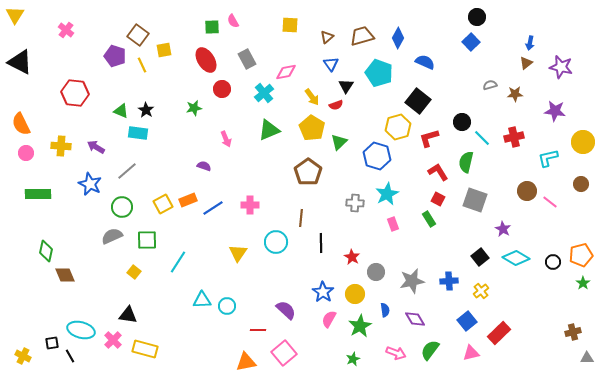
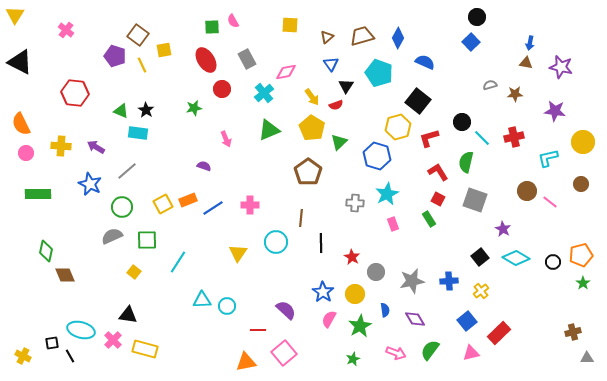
brown triangle at (526, 63): rotated 48 degrees clockwise
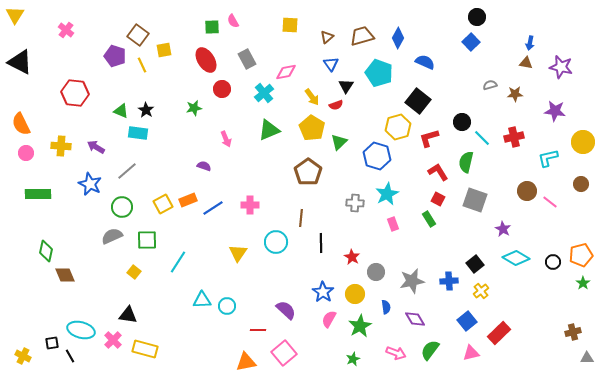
black square at (480, 257): moved 5 px left, 7 px down
blue semicircle at (385, 310): moved 1 px right, 3 px up
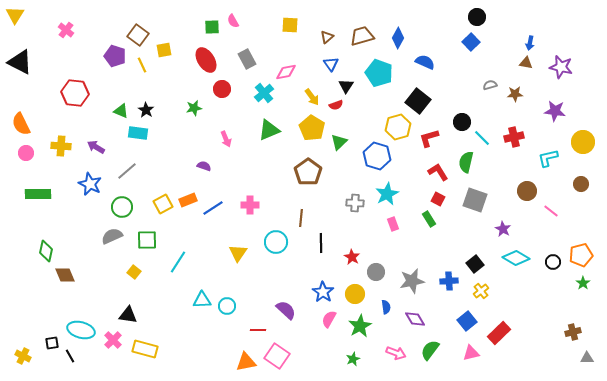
pink line at (550, 202): moved 1 px right, 9 px down
pink square at (284, 353): moved 7 px left, 3 px down; rotated 15 degrees counterclockwise
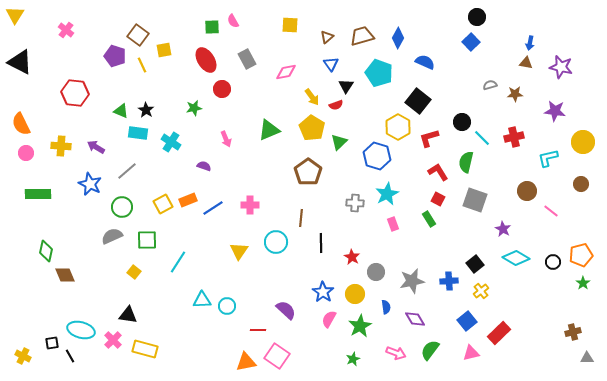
cyan cross at (264, 93): moved 93 px left, 49 px down; rotated 18 degrees counterclockwise
yellow hexagon at (398, 127): rotated 15 degrees counterclockwise
yellow triangle at (238, 253): moved 1 px right, 2 px up
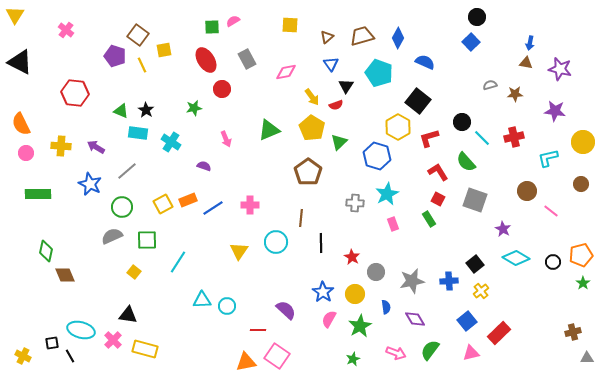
pink semicircle at (233, 21): rotated 88 degrees clockwise
purple star at (561, 67): moved 1 px left, 2 px down
green semicircle at (466, 162): rotated 55 degrees counterclockwise
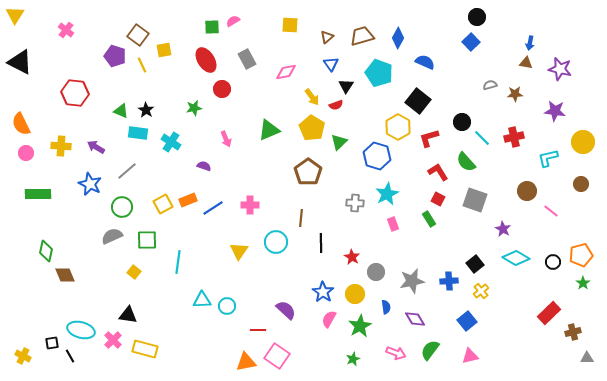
cyan line at (178, 262): rotated 25 degrees counterclockwise
red rectangle at (499, 333): moved 50 px right, 20 px up
pink triangle at (471, 353): moved 1 px left, 3 px down
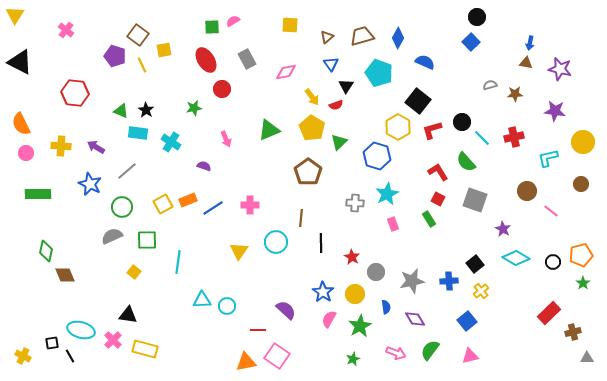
red L-shape at (429, 138): moved 3 px right, 8 px up
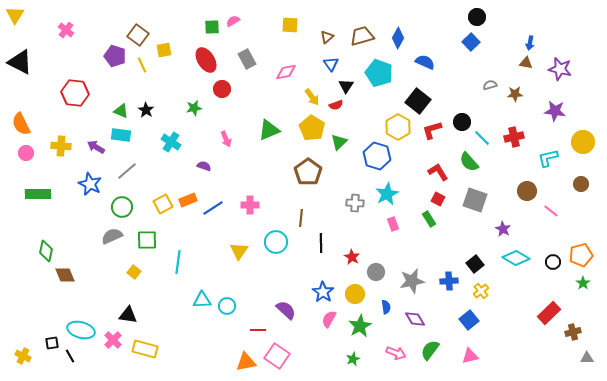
cyan rectangle at (138, 133): moved 17 px left, 2 px down
green semicircle at (466, 162): moved 3 px right
blue square at (467, 321): moved 2 px right, 1 px up
